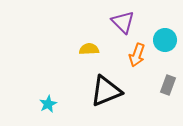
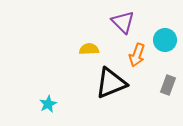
black triangle: moved 5 px right, 8 px up
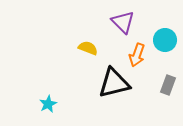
yellow semicircle: moved 1 px left, 1 px up; rotated 24 degrees clockwise
black triangle: moved 3 px right; rotated 8 degrees clockwise
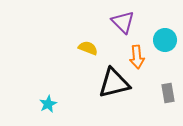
orange arrow: moved 2 px down; rotated 25 degrees counterclockwise
gray rectangle: moved 8 px down; rotated 30 degrees counterclockwise
